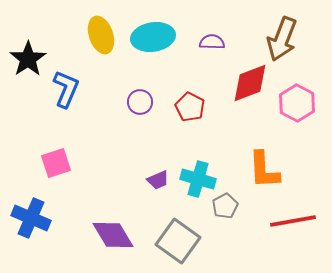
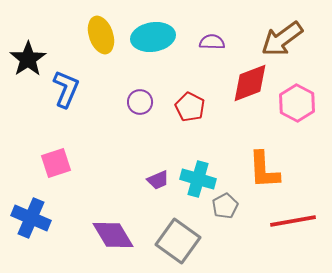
brown arrow: rotated 33 degrees clockwise
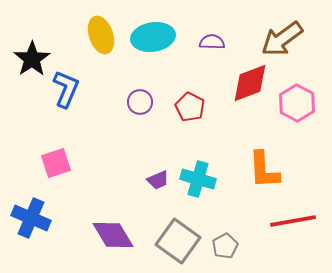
black star: moved 4 px right
gray pentagon: moved 40 px down
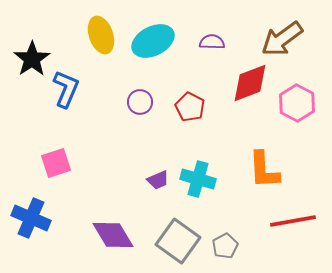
cyan ellipse: moved 4 px down; rotated 18 degrees counterclockwise
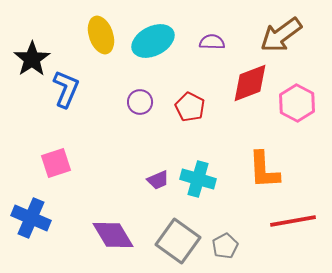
brown arrow: moved 1 px left, 4 px up
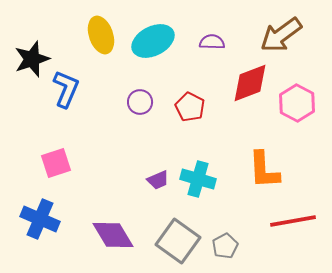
black star: rotated 15 degrees clockwise
blue cross: moved 9 px right, 1 px down
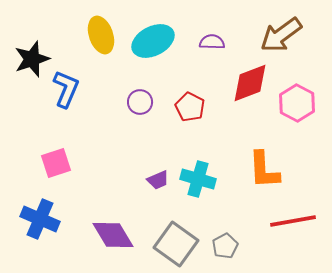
gray square: moved 2 px left, 3 px down
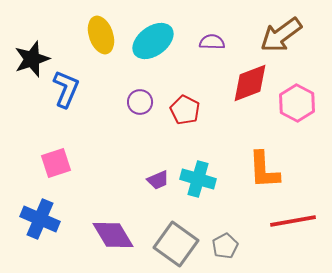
cyan ellipse: rotated 9 degrees counterclockwise
red pentagon: moved 5 px left, 3 px down
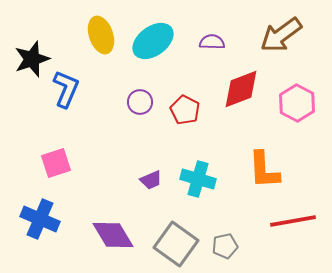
red diamond: moved 9 px left, 6 px down
purple trapezoid: moved 7 px left
gray pentagon: rotated 15 degrees clockwise
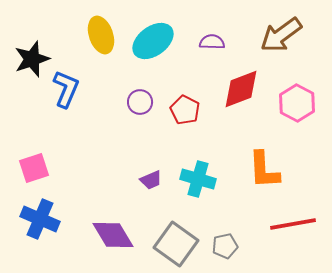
pink square: moved 22 px left, 5 px down
red line: moved 3 px down
